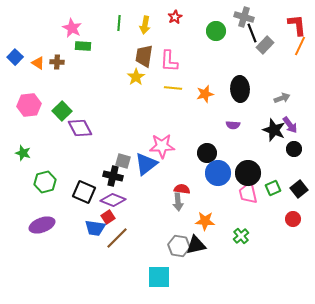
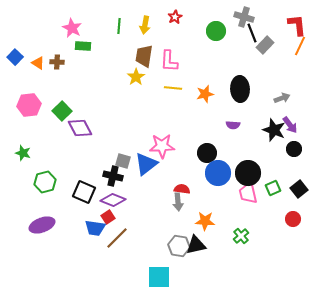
green line at (119, 23): moved 3 px down
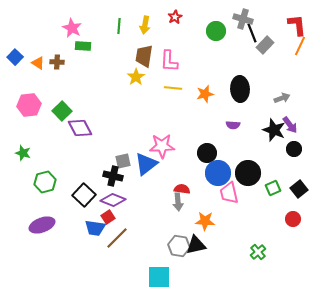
gray cross at (244, 17): moved 1 px left, 2 px down
gray square at (123, 161): rotated 28 degrees counterclockwise
black square at (84, 192): moved 3 px down; rotated 20 degrees clockwise
pink trapezoid at (248, 193): moved 19 px left
green cross at (241, 236): moved 17 px right, 16 px down
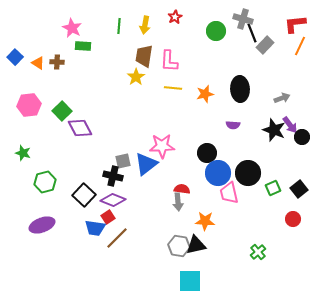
red L-shape at (297, 25): moved 2 px left, 1 px up; rotated 90 degrees counterclockwise
black circle at (294, 149): moved 8 px right, 12 px up
cyan square at (159, 277): moved 31 px right, 4 px down
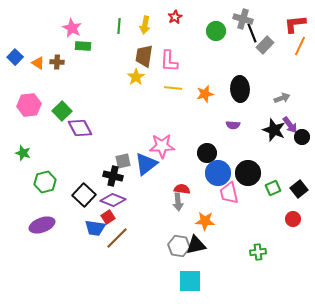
green cross at (258, 252): rotated 35 degrees clockwise
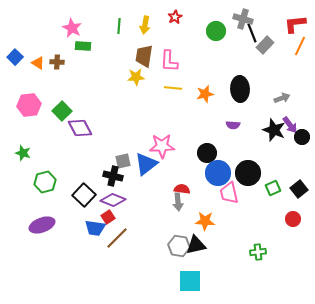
yellow star at (136, 77): rotated 30 degrees clockwise
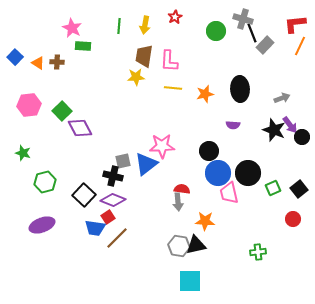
black circle at (207, 153): moved 2 px right, 2 px up
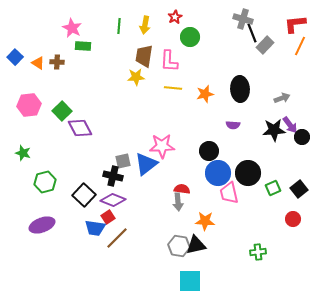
green circle at (216, 31): moved 26 px left, 6 px down
black star at (274, 130): rotated 25 degrees counterclockwise
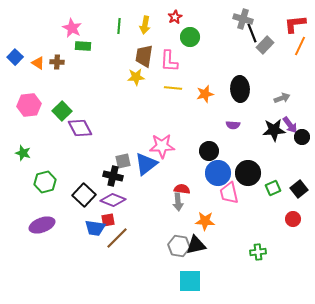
red square at (108, 217): moved 3 px down; rotated 24 degrees clockwise
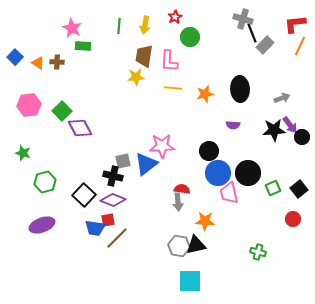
green cross at (258, 252): rotated 21 degrees clockwise
